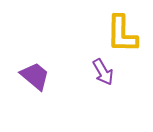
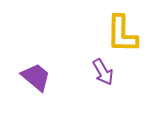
purple trapezoid: moved 1 px right, 1 px down
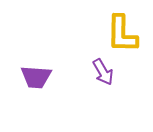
purple trapezoid: rotated 144 degrees clockwise
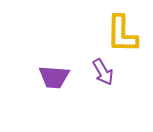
purple trapezoid: moved 18 px right
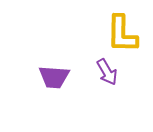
purple arrow: moved 4 px right
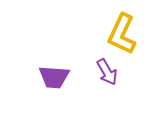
yellow L-shape: rotated 24 degrees clockwise
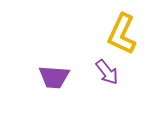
purple arrow: rotated 8 degrees counterclockwise
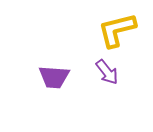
yellow L-shape: moved 5 px left, 4 px up; rotated 51 degrees clockwise
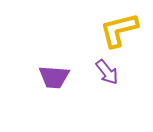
yellow L-shape: moved 2 px right
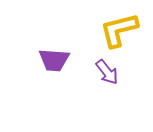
purple trapezoid: moved 17 px up
